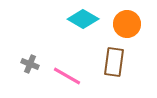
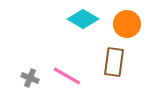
gray cross: moved 14 px down
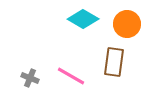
pink line: moved 4 px right
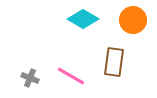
orange circle: moved 6 px right, 4 px up
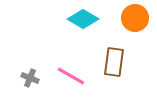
orange circle: moved 2 px right, 2 px up
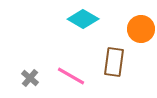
orange circle: moved 6 px right, 11 px down
gray cross: rotated 18 degrees clockwise
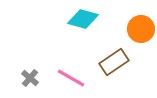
cyan diamond: rotated 16 degrees counterclockwise
brown rectangle: rotated 48 degrees clockwise
pink line: moved 2 px down
